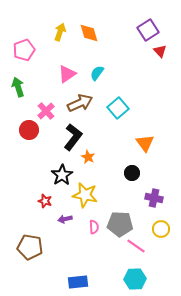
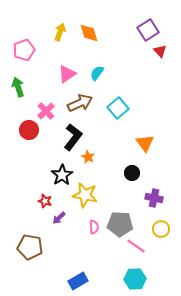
purple arrow: moved 6 px left, 1 px up; rotated 32 degrees counterclockwise
blue rectangle: moved 1 px up; rotated 24 degrees counterclockwise
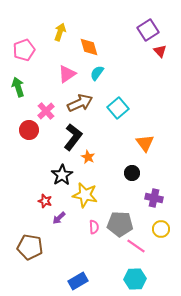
orange diamond: moved 14 px down
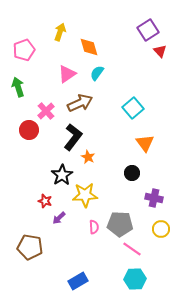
cyan square: moved 15 px right
yellow star: rotated 15 degrees counterclockwise
pink line: moved 4 px left, 3 px down
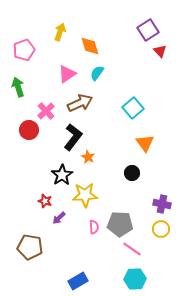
orange diamond: moved 1 px right, 1 px up
purple cross: moved 8 px right, 6 px down
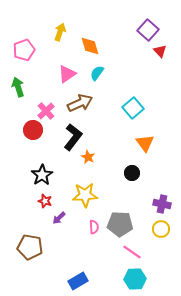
purple square: rotated 15 degrees counterclockwise
red circle: moved 4 px right
black star: moved 20 px left
pink line: moved 3 px down
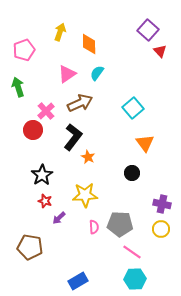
orange diamond: moved 1 px left, 2 px up; rotated 15 degrees clockwise
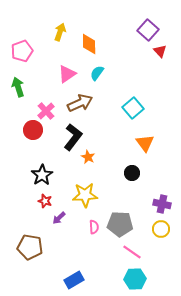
pink pentagon: moved 2 px left, 1 px down
blue rectangle: moved 4 px left, 1 px up
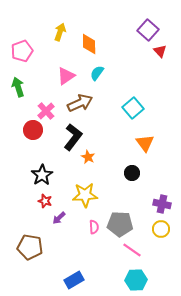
pink triangle: moved 1 px left, 2 px down
pink line: moved 2 px up
cyan hexagon: moved 1 px right, 1 px down
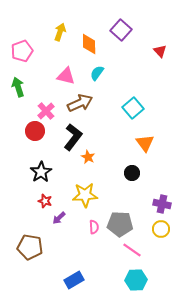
purple square: moved 27 px left
pink triangle: rotated 48 degrees clockwise
red circle: moved 2 px right, 1 px down
black star: moved 1 px left, 3 px up
